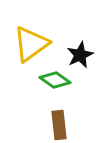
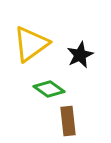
green diamond: moved 6 px left, 9 px down
brown rectangle: moved 9 px right, 4 px up
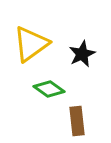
black star: moved 2 px right, 1 px up
brown rectangle: moved 9 px right
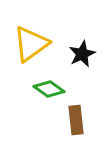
brown rectangle: moved 1 px left, 1 px up
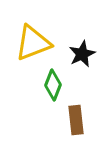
yellow triangle: moved 2 px right, 1 px up; rotated 15 degrees clockwise
green diamond: moved 4 px right, 4 px up; rotated 76 degrees clockwise
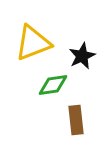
black star: moved 2 px down
green diamond: rotated 60 degrees clockwise
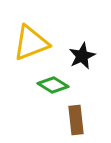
yellow triangle: moved 2 px left
green diamond: rotated 40 degrees clockwise
